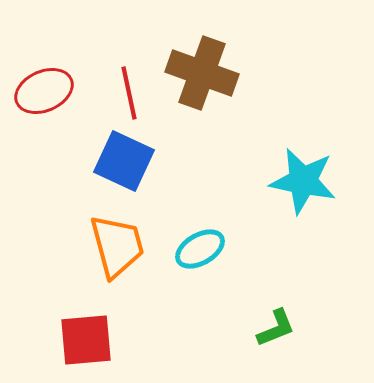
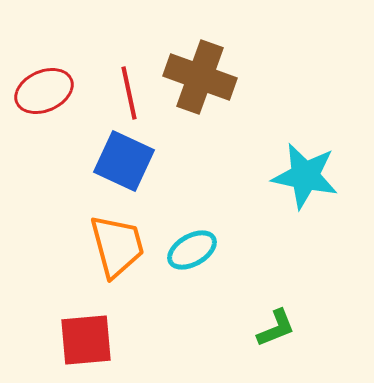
brown cross: moved 2 px left, 4 px down
cyan star: moved 2 px right, 5 px up
cyan ellipse: moved 8 px left, 1 px down
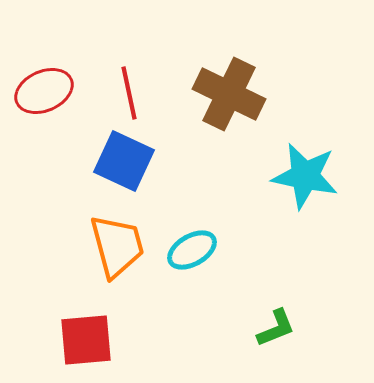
brown cross: moved 29 px right, 17 px down; rotated 6 degrees clockwise
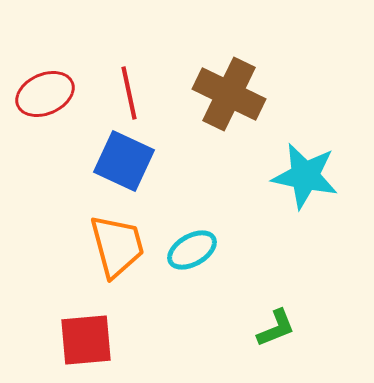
red ellipse: moved 1 px right, 3 px down
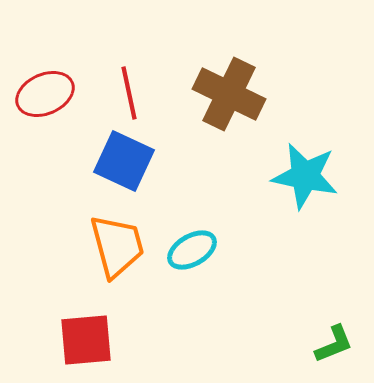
green L-shape: moved 58 px right, 16 px down
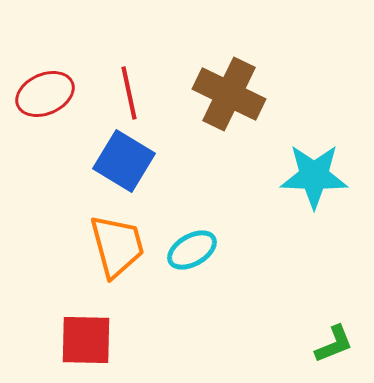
blue square: rotated 6 degrees clockwise
cyan star: moved 9 px right; rotated 10 degrees counterclockwise
red square: rotated 6 degrees clockwise
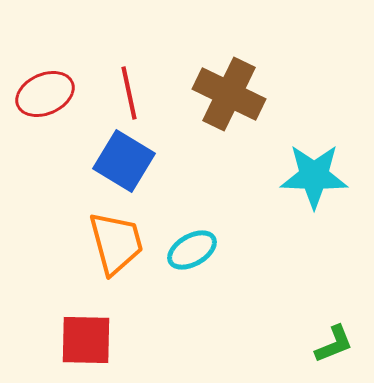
orange trapezoid: moved 1 px left, 3 px up
